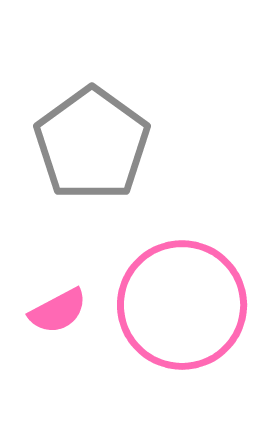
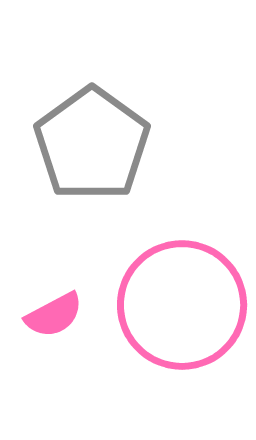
pink semicircle: moved 4 px left, 4 px down
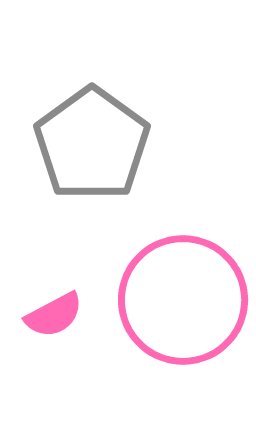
pink circle: moved 1 px right, 5 px up
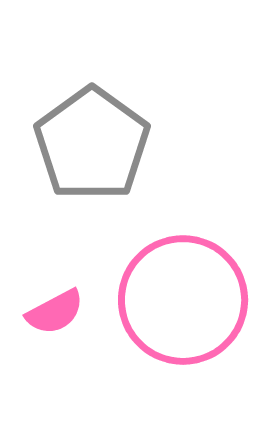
pink semicircle: moved 1 px right, 3 px up
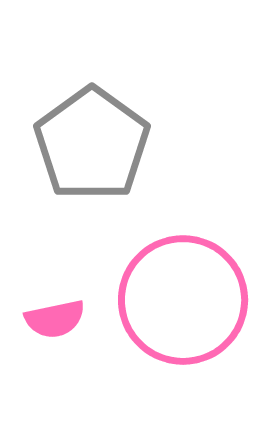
pink semicircle: moved 7 px down; rotated 16 degrees clockwise
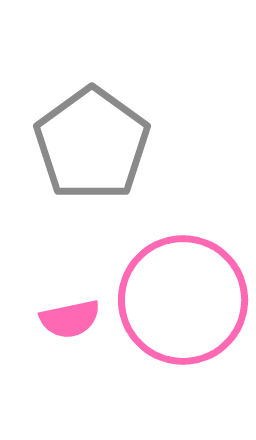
pink semicircle: moved 15 px right
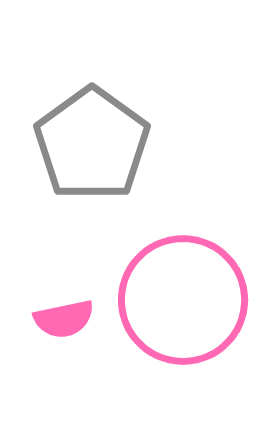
pink semicircle: moved 6 px left
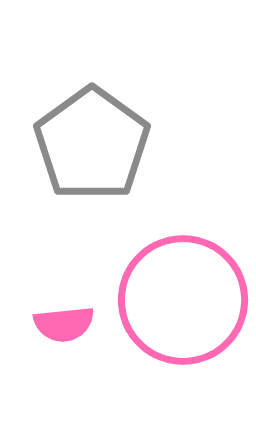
pink semicircle: moved 5 px down; rotated 6 degrees clockwise
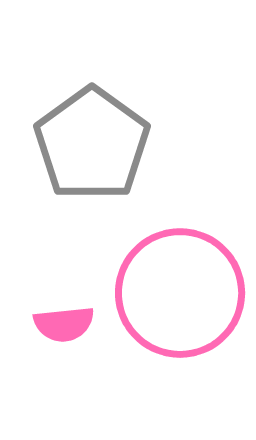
pink circle: moved 3 px left, 7 px up
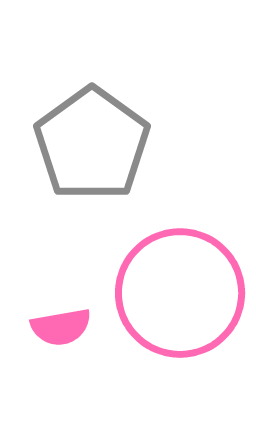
pink semicircle: moved 3 px left, 3 px down; rotated 4 degrees counterclockwise
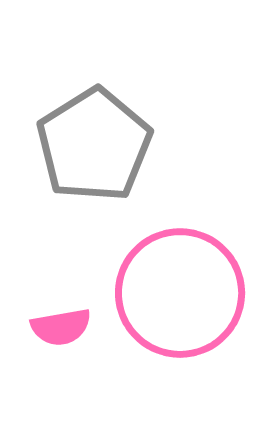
gray pentagon: moved 2 px right, 1 px down; rotated 4 degrees clockwise
